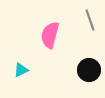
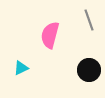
gray line: moved 1 px left
cyan triangle: moved 2 px up
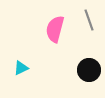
pink semicircle: moved 5 px right, 6 px up
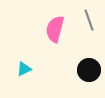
cyan triangle: moved 3 px right, 1 px down
